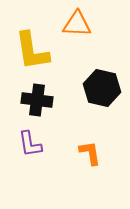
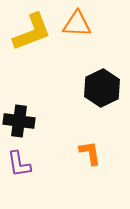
yellow L-shape: moved 19 px up; rotated 102 degrees counterclockwise
black hexagon: rotated 21 degrees clockwise
black cross: moved 18 px left, 21 px down
purple L-shape: moved 11 px left, 20 px down
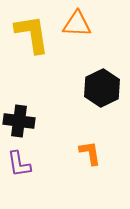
yellow L-shape: moved 2 px down; rotated 78 degrees counterclockwise
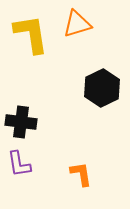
orange triangle: rotated 20 degrees counterclockwise
yellow L-shape: moved 1 px left
black cross: moved 2 px right, 1 px down
orange L-shape: moved 9 px left, 21 px down
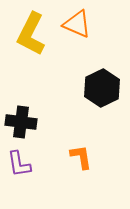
orange triangle: rotated 40 degrees clockwise
yellow L-shape: rotated 144 degrees counterclockwise
orange L-shape: moved 17 px up
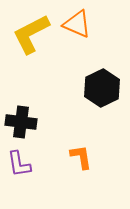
yellow L-shape: rotated 36 degrees clockwise
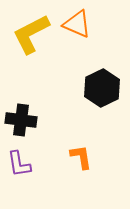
black cross: moved 2 px up
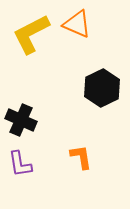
black cross: rotated 16 degrees clockwise
purple L-shape: moved 1 px right
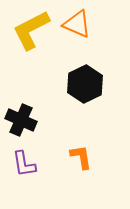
yellow L-shape: moved 4 px up
black hexagon: moved 17 px left, 4 px up
purple L-shape: moved 4 px right
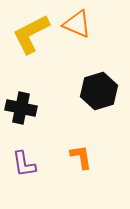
yellow L-shape: moved 4 px down
black hexagon: moved 14 px right, 7 px down; rotated 9 degrees clockwise
black cross: moved 12 px up; rotated 12 degrees counterclockwise
